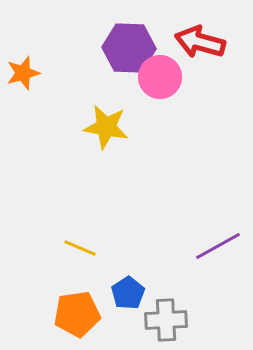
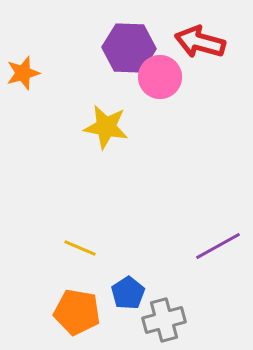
orange pentagon: moved 2 px up; rotated 18 degrees clockwise
gray cross: moved 2 px left; rotated 12 degrees counterclockwise
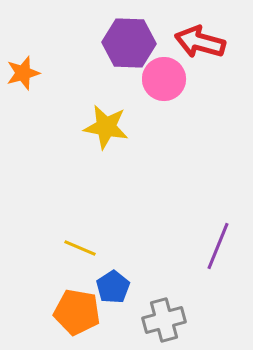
purple hexagon: moved 5 px up
pink circle: moved 4 px right, 2 px down
purple line: rotated 39 degrees counterclockwise
blue pentagon: moved 15 px left, 6 px up
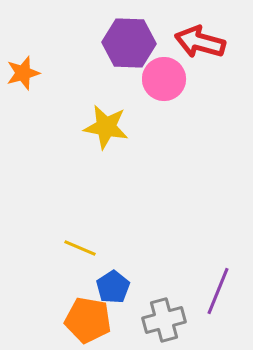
purple line: moved 45 px down
orange pentagon: moved 11 px right, 8 px down
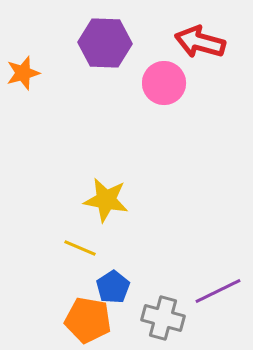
purple hexagon: moved 24 px left
pink circle: moved 4 px down
yellow star: moved 73 px down
purple line: rotated 42 degrees clockwise
gray cross: moved 1 px left, 2 px up; rotated 30 degrees clockwise
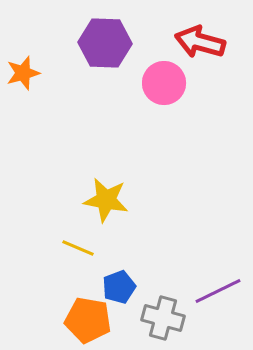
yellow line: moved 2 px left
blue pentagon: moved 6 px right; rotated 12 degrees clockwise
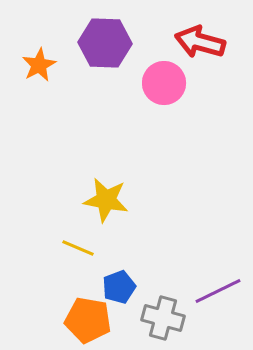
orange star: moved 16 px right, 8 px up; rotated 12 degrees counterclockwise
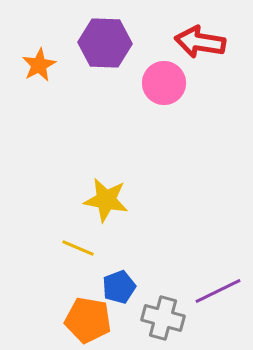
red arrow: rotated 6 degrees counterclockwise
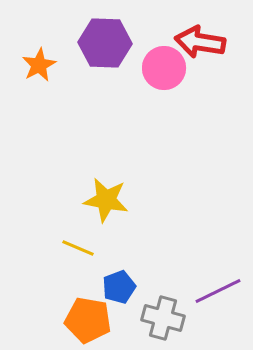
pink circle: moved 15 px up
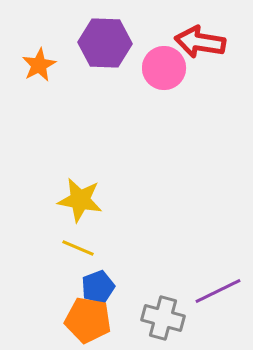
yellow star: moved 26 px left
blue pentagon: moved 21 px left
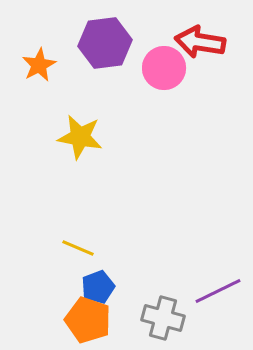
purple hexagon: rotated 9 degrees counterclockwise
yellow star: moved 63 px up
orange pentagon: rotated 9 degrees clockwise
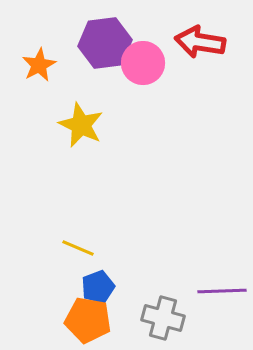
pink circle: moved 21 px left, 5 px up
yellow star: moved 1 px right, 12 px up; rotated 15 degrees clockwise
purple line: moved 4 px right; rotated 24 degrees clockwise
orange pentagon: rotated 9 degrees counterclockwise
